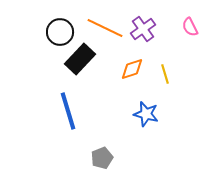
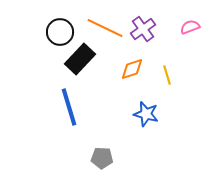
pink semicircle: rotated 96 degrees clockwise
yellow line: moved 2 px right, 1 px down
blue line: moved 1 px right, 4 px up
gray pentagon: rotated 25 degrees clockwise
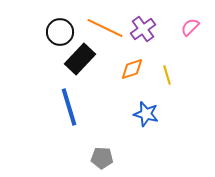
pink semicircle: rotated 24 degrees counterclockwise
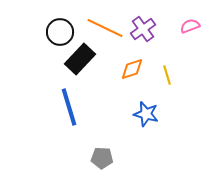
pink semicircle: moved 1 px up; rotated 24 degrees clockwise
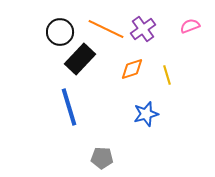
orange line: moved 1 px right, 1 px down
blue star: rotated 30 degrees counterclockwise
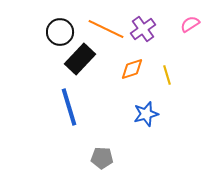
pink semicircle: moved 2 px up; rotated 12 degrees counterclockwise
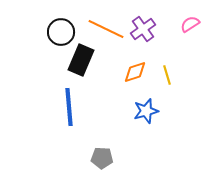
black circle: moved 1 px right
black rectangle: moved 1 px right, 1 px down; rotated 20 degrees counterclockwise
orange diamond: moved 3 px right, 3 px down
blue line: rotated 12 degrees clockwise
blue star: moved 3 px up
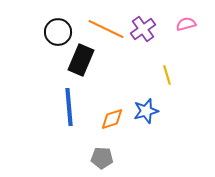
pink semicircle: moved 4 px left; rotated 18 degrees clockwise
black circle: moved 3 px left
orange diamond: moved 23 px left, 47 px down
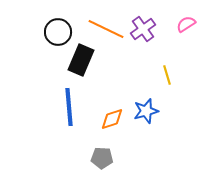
pink semicircle: rotated 18 degrees counterclockwise
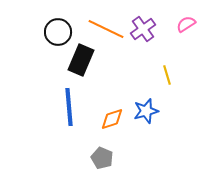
gray pentagon: rotated 20 degrees clockwise
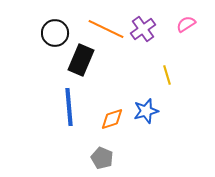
black circle: moved 3 px left, 1 px down
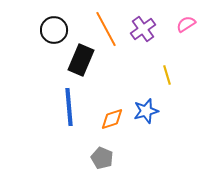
orange line: rotated 36 degrees clockwise
black circle: moved 1 px left, 3 px up
